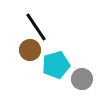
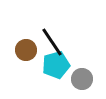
black line: moved 16 px right, 15 px down
brown circle: moved 4 px left
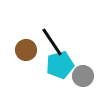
cyan pentagon: moved 4 px right
gray circle: moved 1 px right, 3 px up
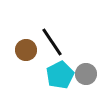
cyan pentagon: moved 10 px down; rotated 12 degrees counterclockwise
gray circle: moved 3 px right, 2 px up
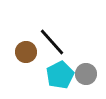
black line: rotated 8 degrees counterclockwise
brown circle: moved 2 px down
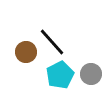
gray circle: moved 5 px right
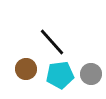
brown circle: moved 17 px down
cyan pentagon: rotated 20 degrees clockwise
